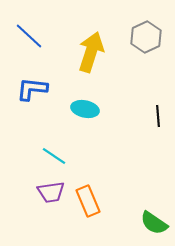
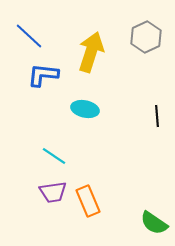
blue L-shape: moved 11 px right, 14 px up
black line: moved 1 px left
purple trapezoid: moved 2 px right
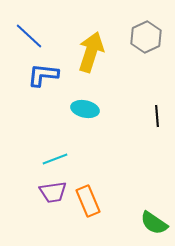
cyan line: moved 1 px right, 3 px down; rotated 55 degrees counterclockwise
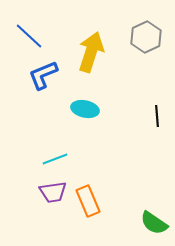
blue L-shape: rotated 28 degrees counterclockwise
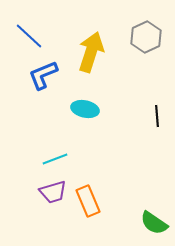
purple trapezoid: rotated 8 degrees counterclockwise
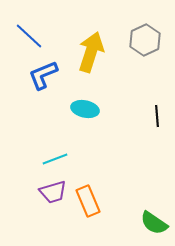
gray hexagon: moved 1 px left, 3 px down
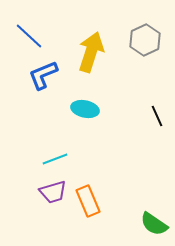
black line: rotated 20 degrees counterclockwise
green semicircle: moved 1 px down
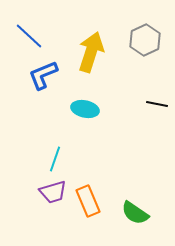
black line: moved 12 px up; rotated 55 degrees counterclockwise
cyan line: rotated 50 degrees counterclockwise
green semicircle: moved 19 px left, 11 px up
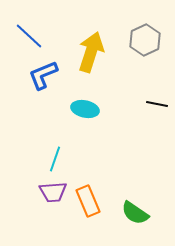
purple trapezoid: rotated 12 degrees clockwise
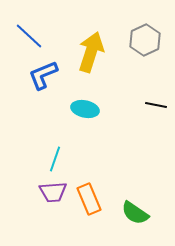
black line: moved 1 px left, 1 px down
orange rectangle: moved 1 px right, 2 px up
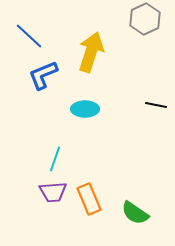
gray hexagon: moved 21 px up
cyan ellipse: rotated 12 degrees counterclockwise
